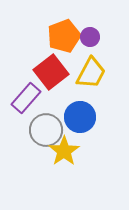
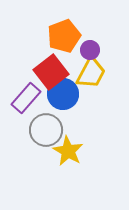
purple circle: moved 13 px down
blue circle: moved 17 px left, 23 px up
yellow star: moved 4 px right; rotated 8 degrees counterclockwise
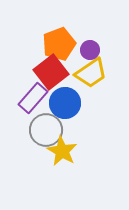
orange pentagon: moved 5 px left, 8 px down
yellow trapezoid: rotated 28 degrees clockwise
blue circle: moved 2 px right, 9 px down
purple rectangle: moved 7 px right
yellow star: moved 6 px left
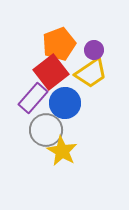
purple circle: moved 4 px right
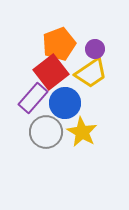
purple circle: moved 1 px right, 1 px up
gray circle: moved 2 px down
yellow star: moved 20 px right, 19 px up
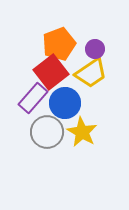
gray circle: moved 1 px right
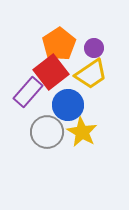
orange pentagon: rotated 12 degrees counterclockwise
purple circle: moved 1 px left, 1 px up
yellow trapezoid: moved 1 px down
purple rectangle: moved 5 px left, 6 px up
blue circle: moved 3 px right, 2 px down
